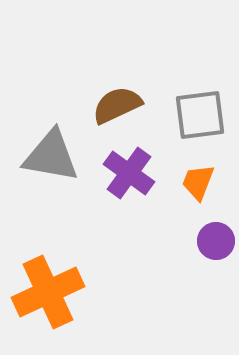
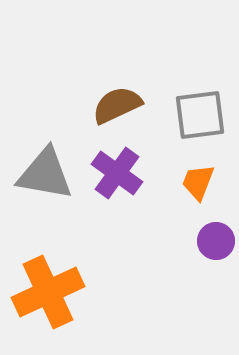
gray triangle: moved 6 px left, 18 px down
purple cross: moved 12 px left
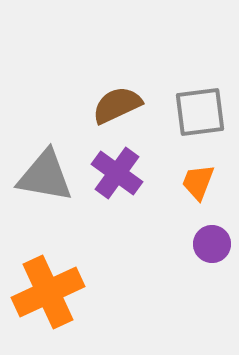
gray square: moved 3 px up
gray triangle: moved 2 px down
purple circle: moved 4 px left, 3 px down
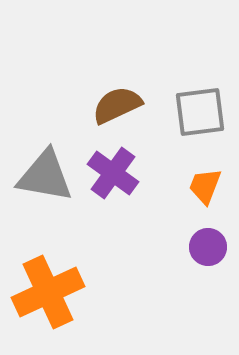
purple cross: moved 4 px left
orange trapezoid: moved 7 px right, 4 px down
purple circle: moved 4 px left, 3 px down
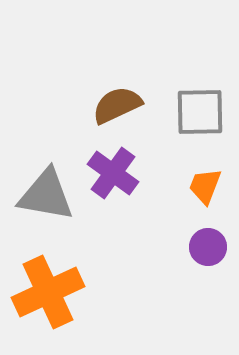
gray square: rotated 6 degrees clockwise
gray triangle: moved 1 px right, 19 px down
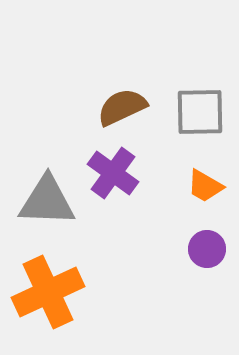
brown semicircle: moved 5 px right, 2 px down
orange trapezoid: rotated 81 degrees counterclockwise
gray triangle: moved 1 px right, 6 px down; rotated 8 degrees counterclockwise
purple circle: moved 1 px left, 2 px down
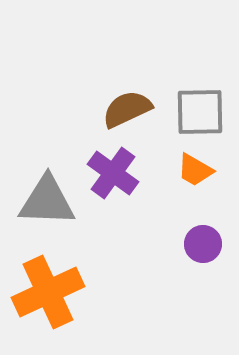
brown semicircle: moved 5 px right, 2 px down
orange trapezoid: moved 10 px left, 16 px up
purple circle: moved 4 px left, 5 px up
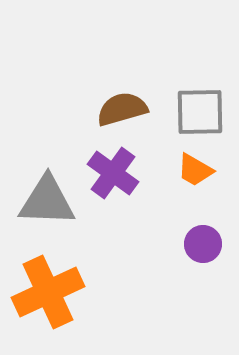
brown semicircle: moved 5 px left; rotated 9 degrees clockwise
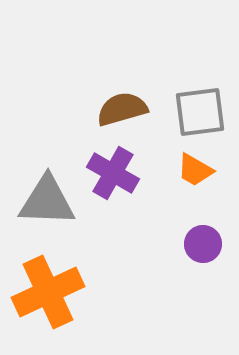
gray square: rotated 6 degrees counterclockwise
purple cross: rotated 6 degrees counterclockwise
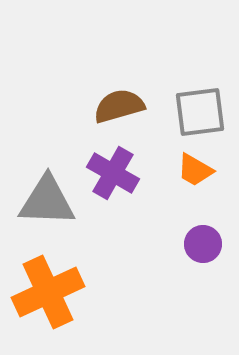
brown semicircle: moved 3 px left, 3 px up
